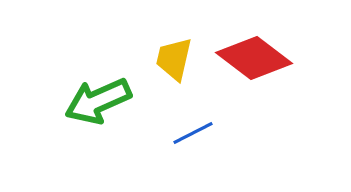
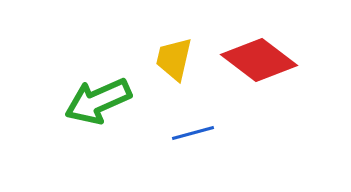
red diamond: moved 5 px right, 2 px down
blue line: rotated 12 degrees clockwise
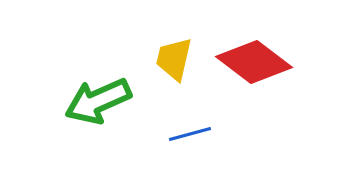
red diamond: moved 5 px left, 2 px down
blue line: moved 3 px left, 1 px down
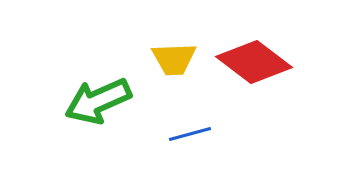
yellow trapezoid: rotated 105 degrees counterclockwise
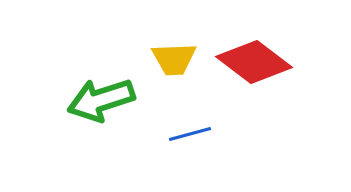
green arrow: moved 3 px right, 1 px up; rotated 6 degrees clockwise
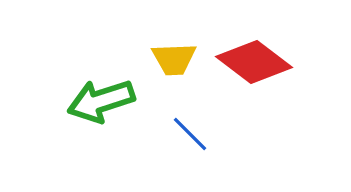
green arrow: moved 1 px down
blue line: rotated 60 degrees clockwise
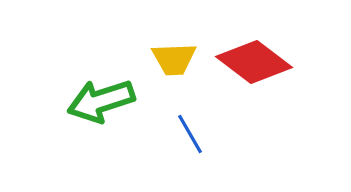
blue line: rotated 15 degrees clockwise
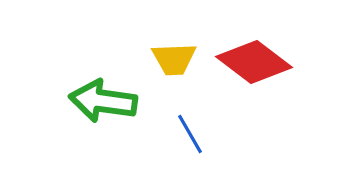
green arrow: moved 2 px right; rotated 26 degrees clockwise
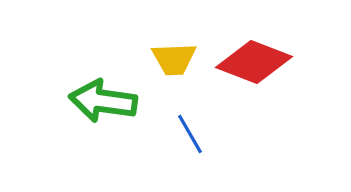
red diamond: rotated 16 degrees counterclockwise
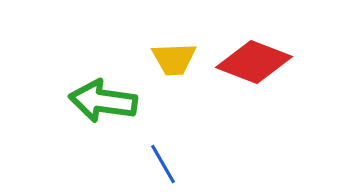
blue line: moved 27 px left, 30 px down
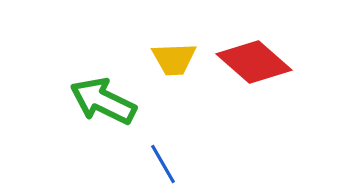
red diamond: rotated 20 degrees clockwise
green arrow: rotated 18 degrees clockwise
